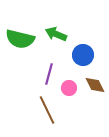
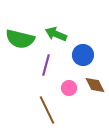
purple line: moved 3 px left, 9 px up
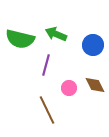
blue circle: moved 10 px right, 10 px up
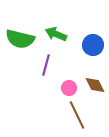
brown line: moved 30 px right, 5 px down
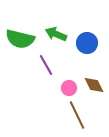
blue circle: moved 6 px left, 2 px up
purple line: rotated 45 degrees counterclockwise
brown diamond: moved 1 px left
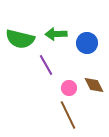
green arrow: rotated 25 degrees counterclockwise
brown line: moved 9 px left
